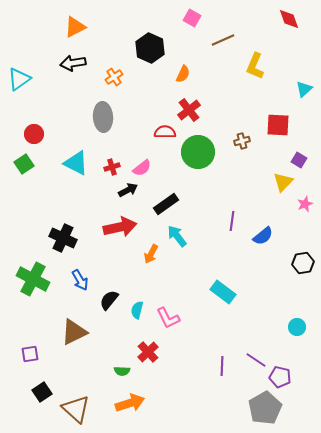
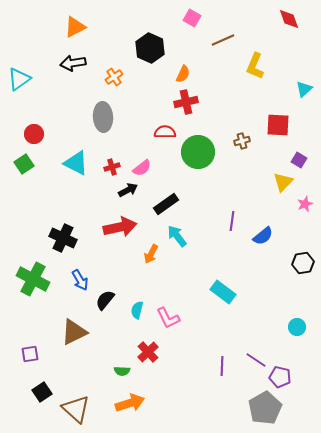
red cross at (189, 110): moved 3 px left, 8 px up; rotated 25 degrees clockwise
black semicircle at (109, 300): moved 4 px left
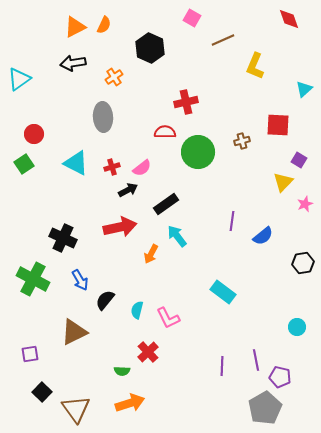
orange semicircle at (183, 74): moved 79 px left, 49 px up
purple line at (256, 360): rotated 45 degrees clockwise
black square at (42, 392): rotated 12 degrees counterclockwise
brown triangle at (76, 409): rotated 12 degrees clockwise
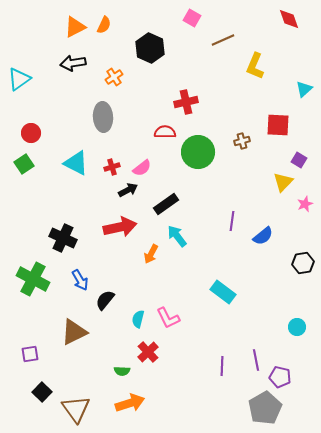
red circle at (34, 134): moved 3 px left, 1 px up
cyan semicircle at (137, 310): moved 1 px right, 9 px down
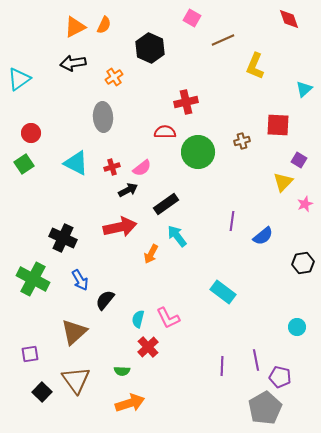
brown triangle at (74, 332): rotated 16 degrees counterclockwise
red cross at (148, 352): moved 5 px up
brown triangle at (76, 409): moved 29 px up
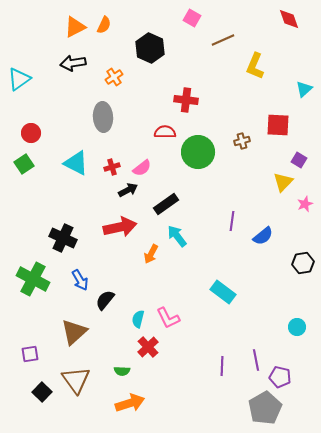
red cross at (186, 102): moved 2 px up; rotated 20 degrees clockwise
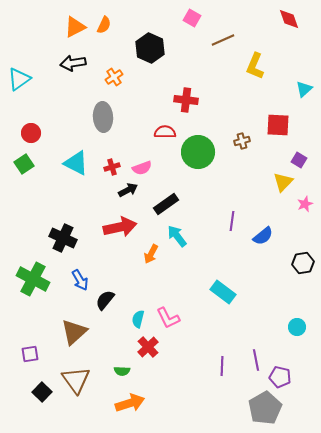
pink semicircle at (142, 168): rotated 18 degrees clockwise
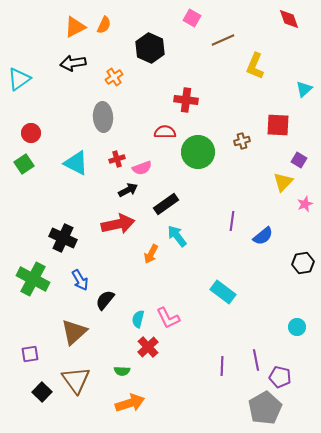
red cross at (112, 167): moved 5 px right, 8 px up
red arrow at (120, 227): moved 2 px left, 3 px up
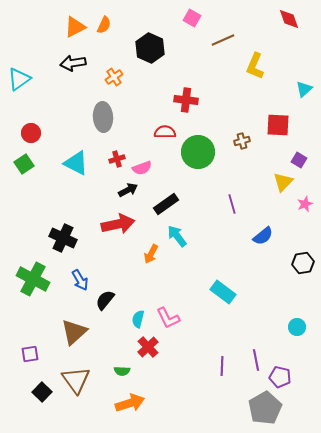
purple line at (232, 221): moved 17 px up; rotated 24 degrees counterclockwise
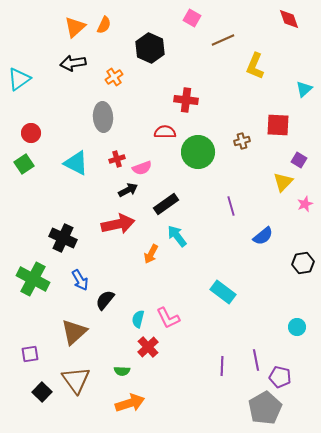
orange triangle at (75, 27): rotated 15 degrees counterclockwise
purple line at (232, 204): moved 1 px left, 2 px down
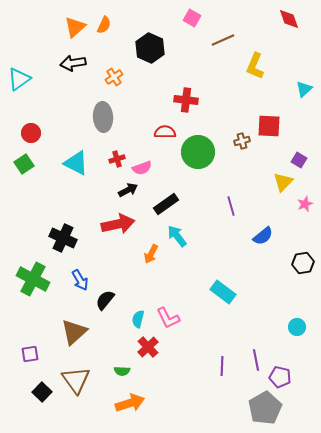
red square at (278, 125): moved 9 px left, 1 px down
